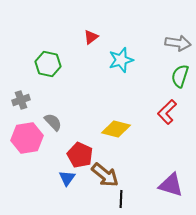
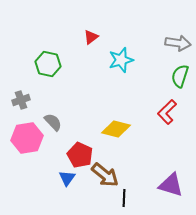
black line: moved 3 px right, 1 px up
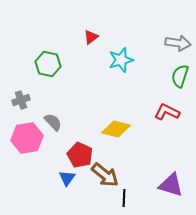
red L-shape: rotated 70 degrees clockwise
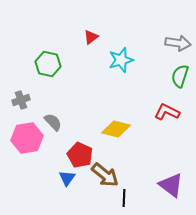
purple triangle: rotated 20 degrees clockwise
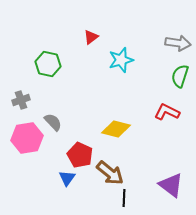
brown arrow: moved 5 px right, 2 px up
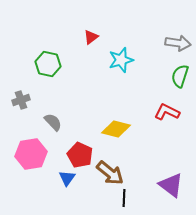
pink hexagon: moved 4 px right, 16 px down
